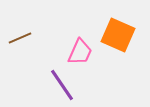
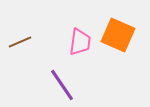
brown line: moved 4 px down
pink trapezoid: moved 10 px up; rotated 16 degrees counterclockwise
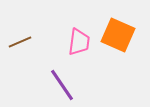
pink trapezoid: moved 1 px left
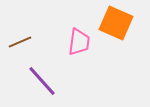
orange square: moved 2 px left, 12 px up
purple line: moved 20 px left, 4 px up; rotated 8 degrees counterclockwise
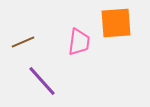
orange square: rotated 28 degrees counterclockwise
brown line: moved 3 px right
